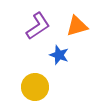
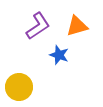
yellow circle: moved 16 px left
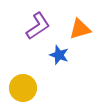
orange triangle: moved 3 px right, 3 px down
yellow circle: moved 4 px right, 1 px down
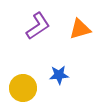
blue star: moved 20 px down; rotated 24 degrees counterclockwise
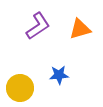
yellow circle: moved 3 px left
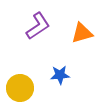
orange triangle: moved 2 px right, 4 px down
blue star: moved 1 px right
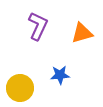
purple L-shape: rotated 32 degrees counterclockwise
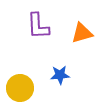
purple L-shape: rotated 152 degrees clockwise
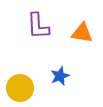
orange triangle: rotated 25 degrees clockwise
blue star: moved 1 px down; rotated 18 degrees counterclockwise
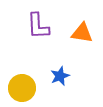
yellow circle: moved 2 px right
